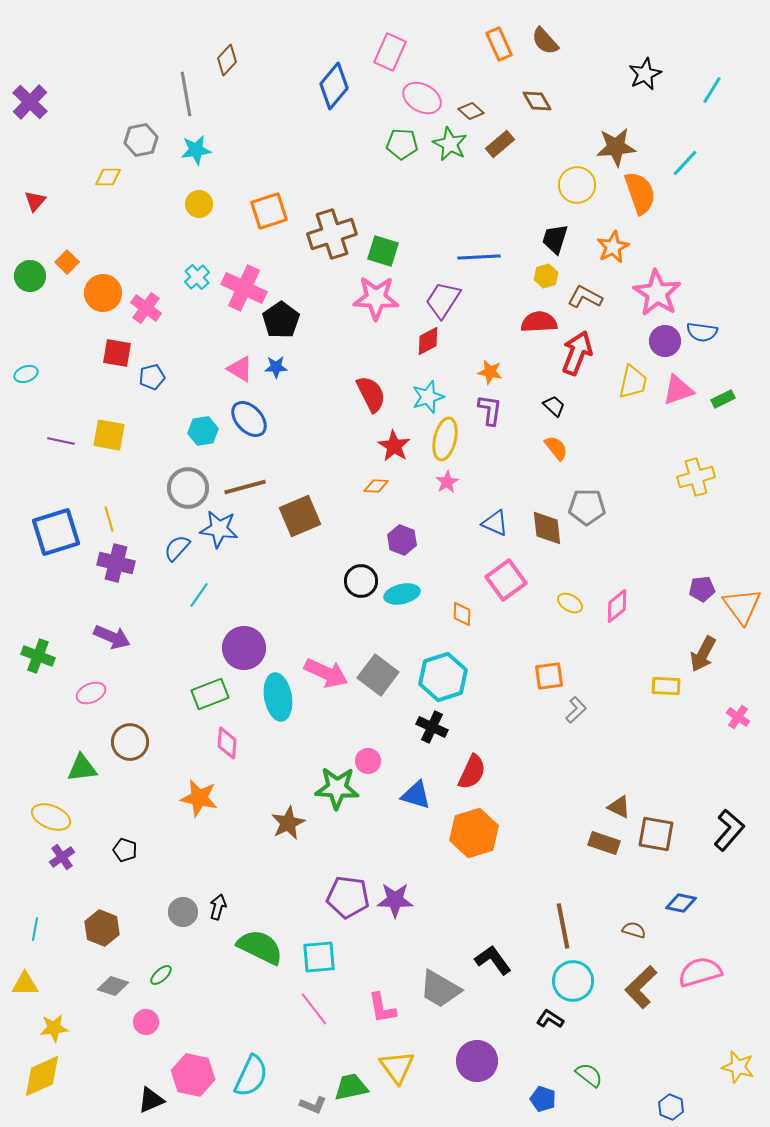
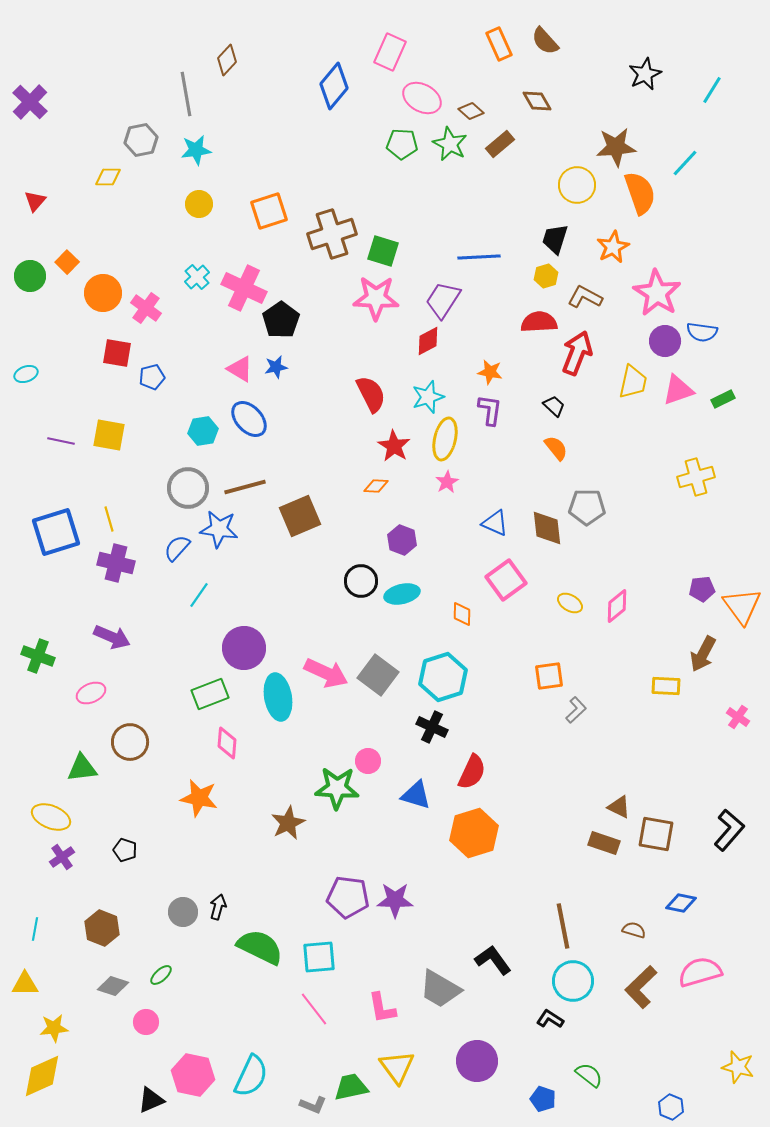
blue star at (276, 367): rotated 10 degrees counterclockwise
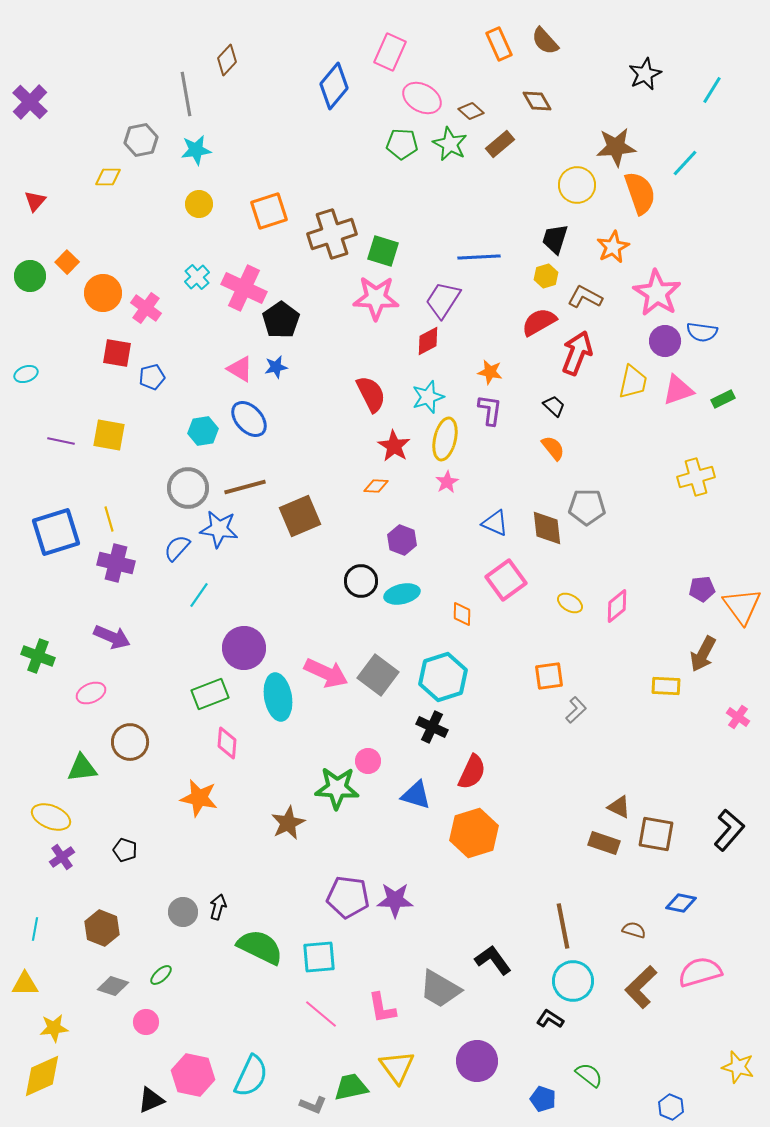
red semicircle at (539, 322): rotated 27 degrees counterclockwise
orange semicircle at (556, 448): moved 3 px left
pink line at (314, 1009): moved 7 px right, 5 px down; rotated 12 degrees counterclockwise
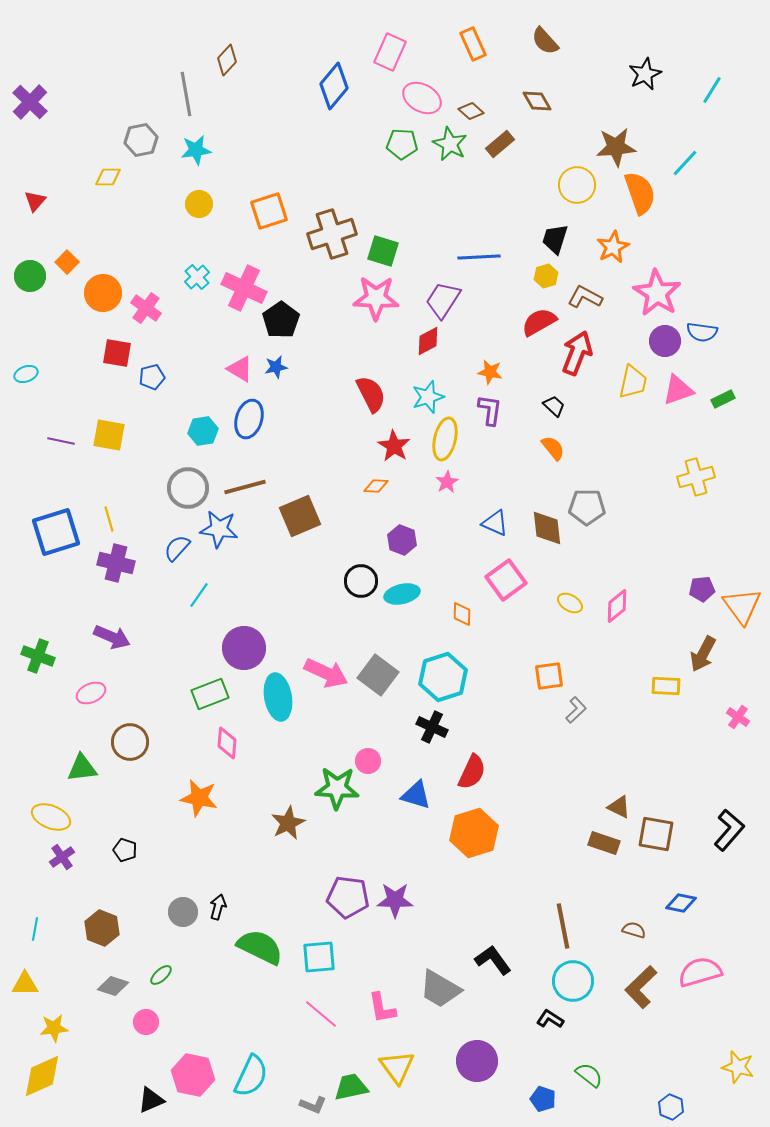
orange rectangle at (499, 44): moved 26 px left
blue ellipse at (249, 419): rotated 60 degrees clockwise
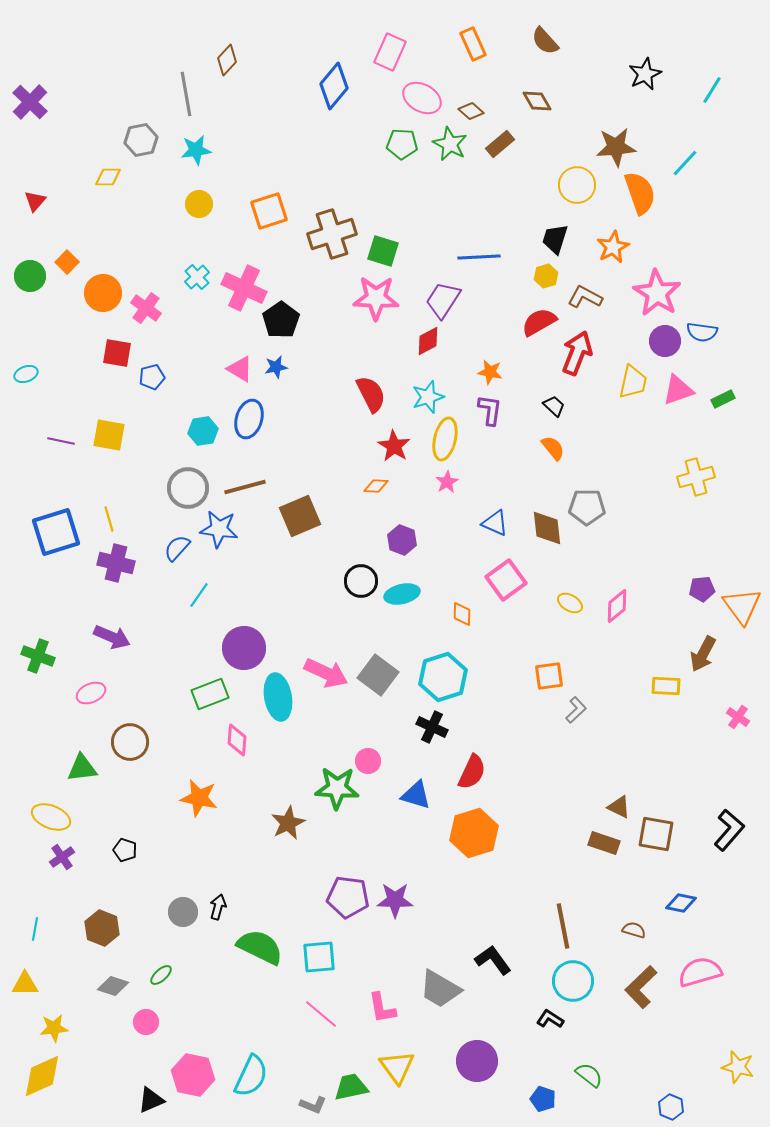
pink diamond at (227, 743): moved 10 px right, 3 px up
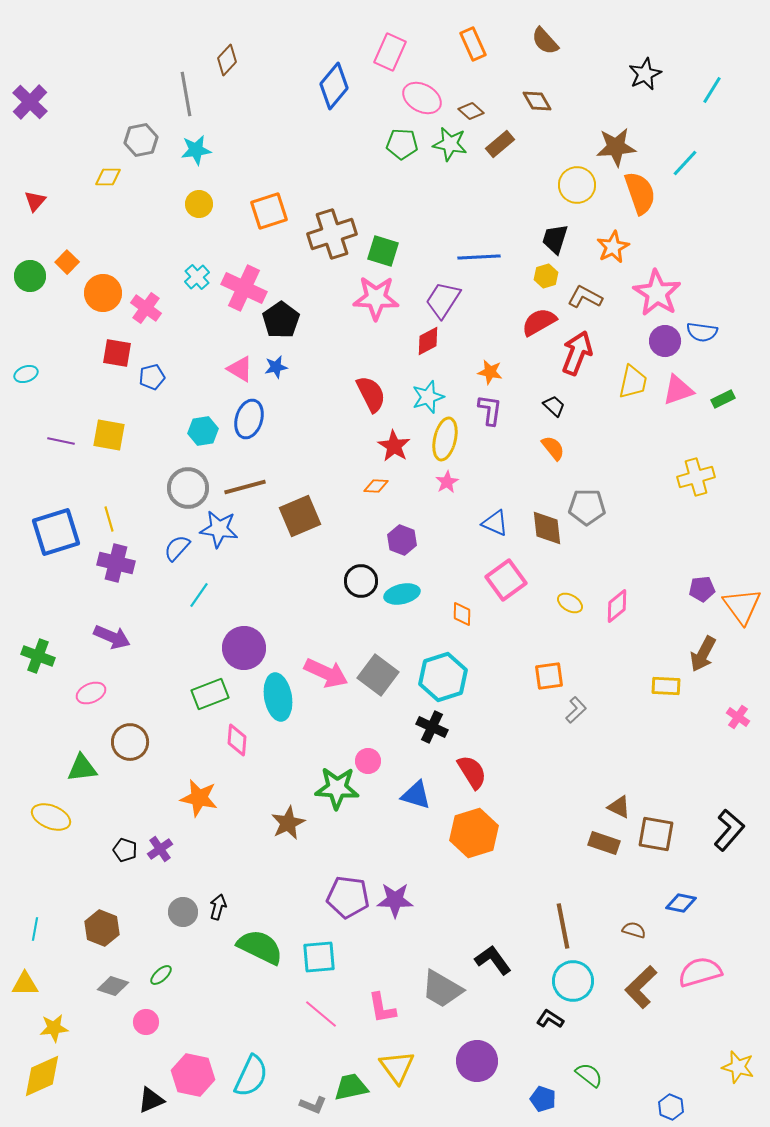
green star at (450, 144): rotated 16 degrees counterclockwise
red semicircle at (472, 772): rotated 57 degrees counterclockwise
purple cross at (62, 857): moved 98 px right, 8 px up
gray trapezoid at (440, 989): moved 2 px right
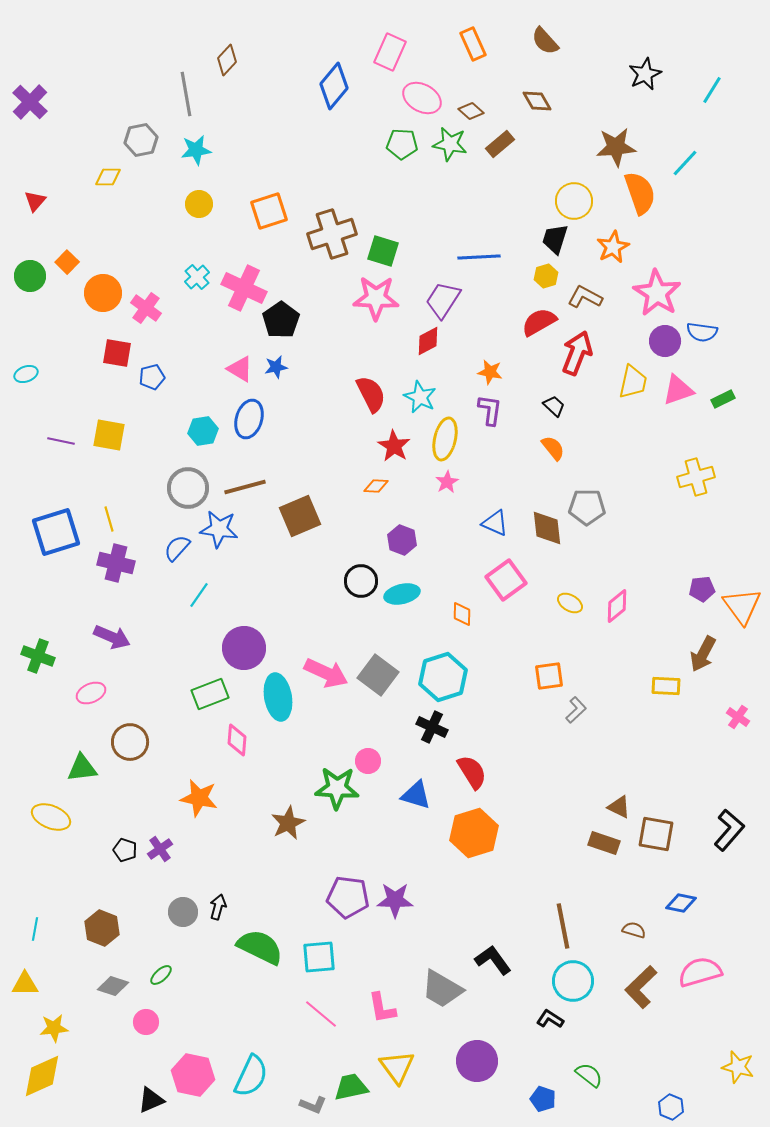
yellow circle at (577, 185): moved 3 px left, 16 px down
cyan star at (428, 397): moved 8 px left; rotated 28 degrees counterclockwise
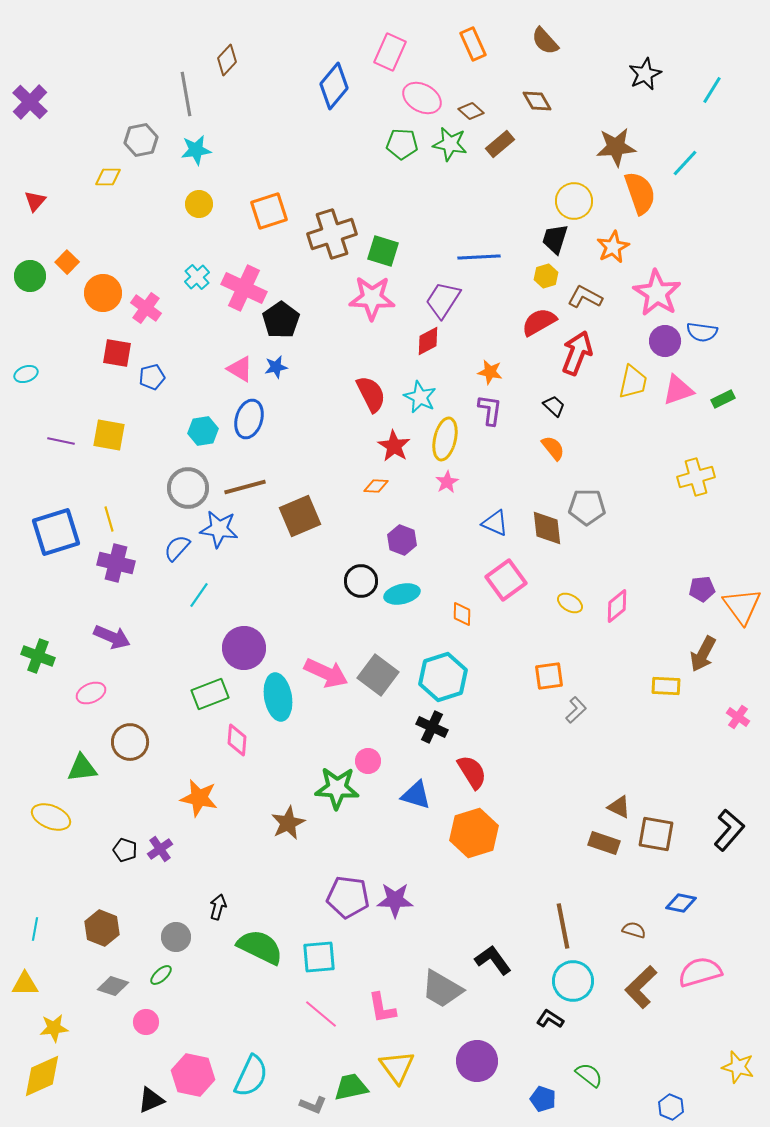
pink star at (376, 298): moved 4 px left
gray circle at (183, 912): moved 7 px left, 25 px down
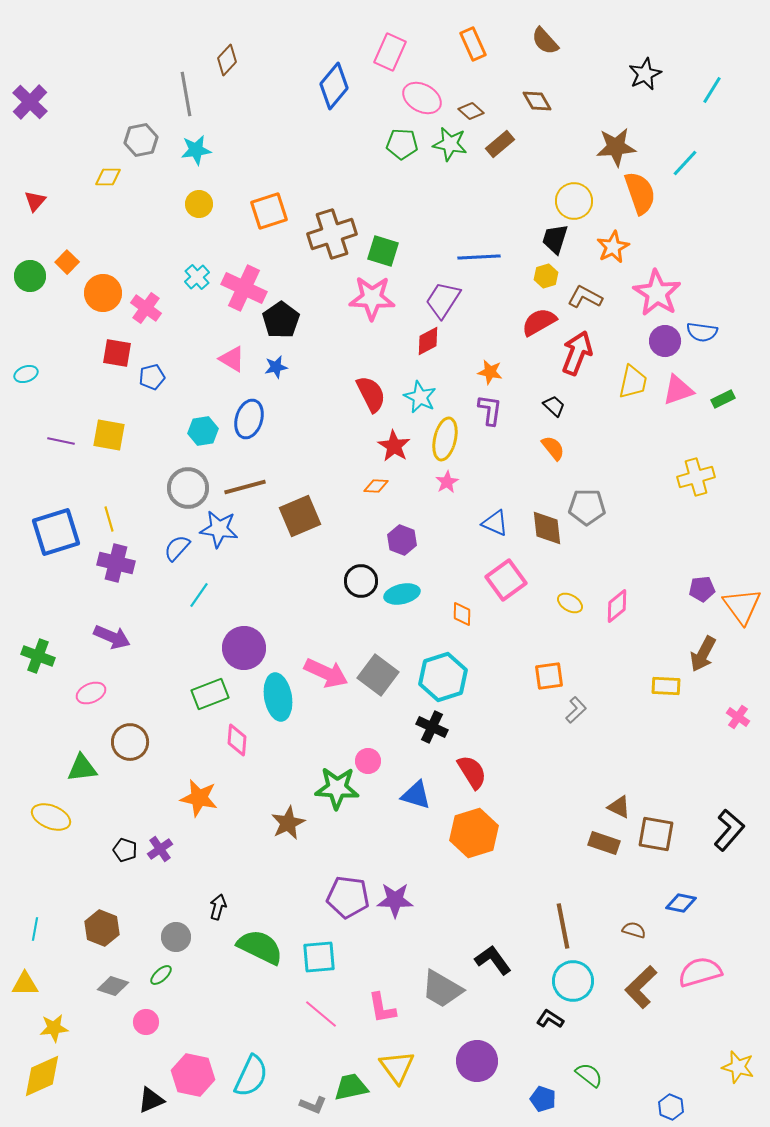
pink triangle at (240, 369): moved 8 px left, 10 px up
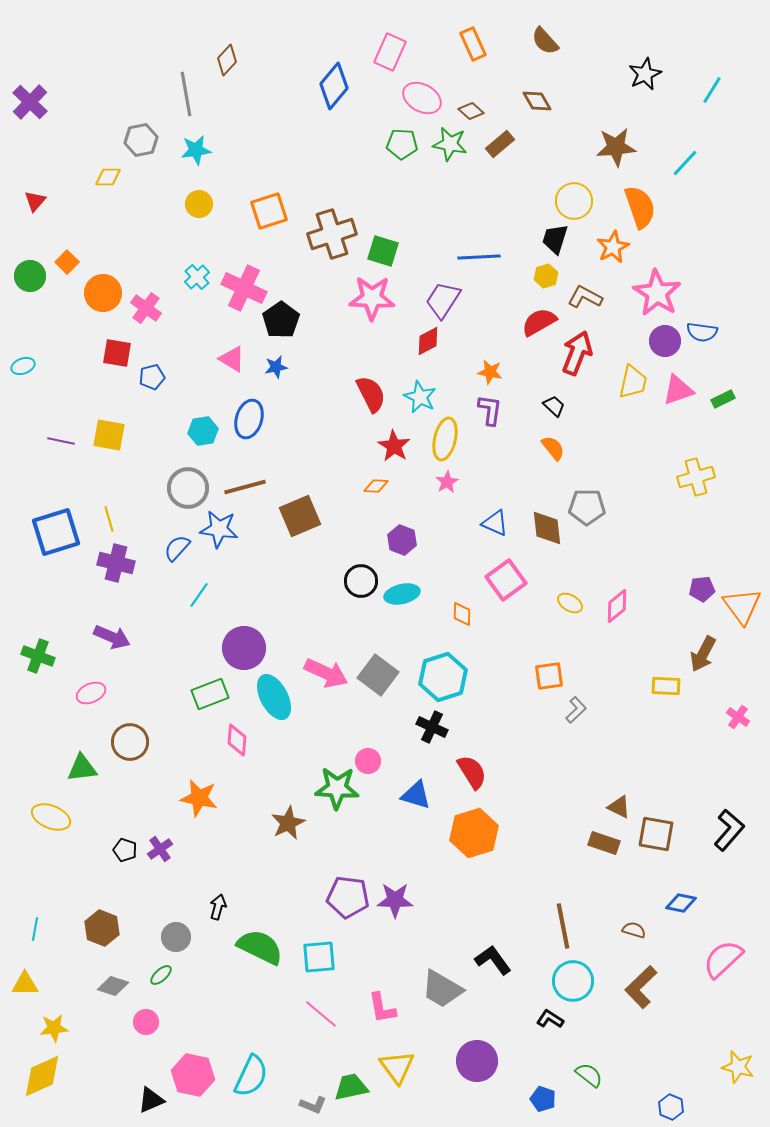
orange semicircle at (640, 193): moved 14 px down
cyan ellipse at (26, 374): moved 3 px left, 8 px up
cyan ellipse at (278, 697): moved 4 px left; rotated 18 degrees counterclockwise
pink semicircle at (700, 972): moved 23 px right, 13 px up; rotated 27 degrees counterclockwise
